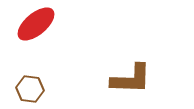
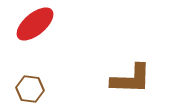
red ellipse: moved 1 px left
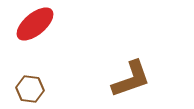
brown L-shape: rotated 21 degrees counterclockwise
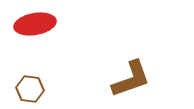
red ellipse: rotated 30 degrees clockwise
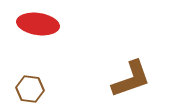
red ellipse: moved 3 px right; rotated 18 degrees clockwise
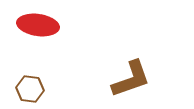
red ellipse: moved 1 px down
